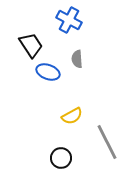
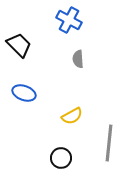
black trapezoid: moved 12 px left; rotated 12 degrees counterclockwise
gray semicircle: moved 1 px right
blue ellipse: moved 24 px left, 21 px down
gray line: moved 2 px right, 1 px down; rotated 33 degrees clockwise
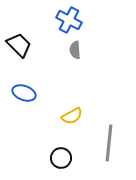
gray semicircle: moved 3 px left, 9 px up
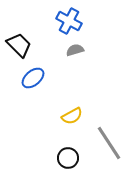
blue cross: moved 1 px down
gray semicircle: rotated 78 degrees clockwise
blue ellipse: moved 9 px right, 15 px up; rotated 60 degrees counterclockwise
gray line: rotated 39 degrees counterclockwise
black circle: moved 7 px right
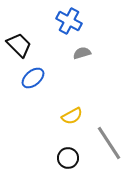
gray semicircle: moved 7 px right, 3 px down
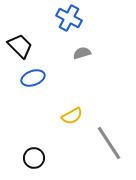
blue cross: moved 3 px up
black trapezoid: moved 1 px right, 1 px down
blue ellipse: rotated 20 degrees clockwise
black circle: moved 34 px left
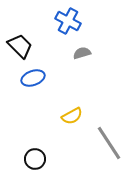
blue cross: moved 1 px left, 3 px down
black circle: moved 1 px right, 1 px down
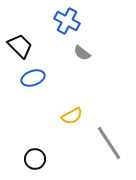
blue cross: moved 1 px left
gray semicircle: rotated 126 degrees counterclockwise
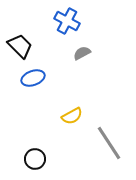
gray semicircle: rotated 114 degrees clockwise
